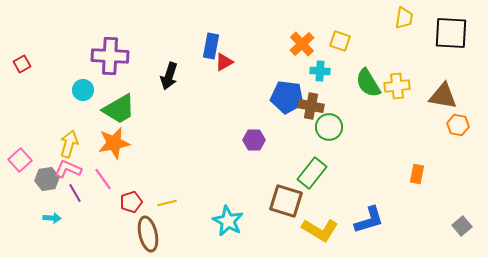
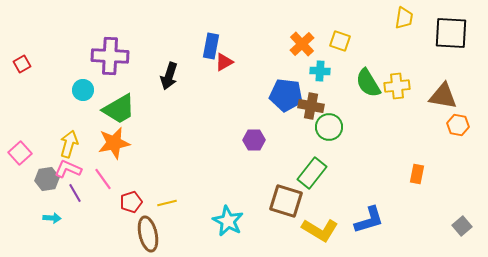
blue pentagon: moved 1 px left, 2 px up
pink square: moved 7 px up
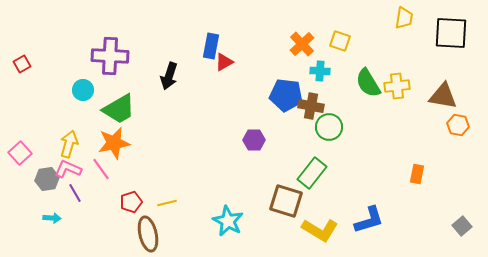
pink line: moved 2 px left, 10 px up
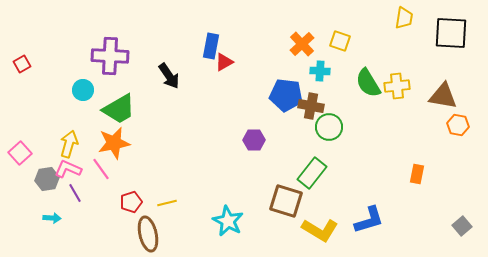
black arrow: rotated 52 degrees counterclockwise
